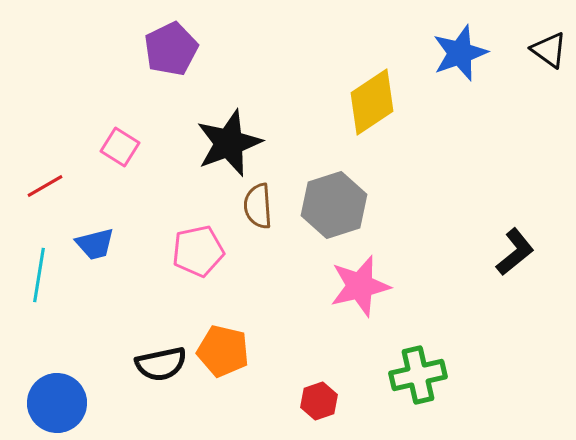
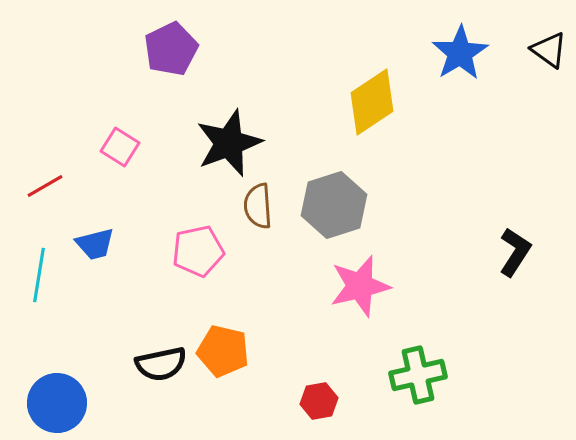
blue star: rotated 12 degrees counterclockwise
black L-shape: rotated 18 degrees counterclockwise
red hexagon: rotated 9 degrees clockwise
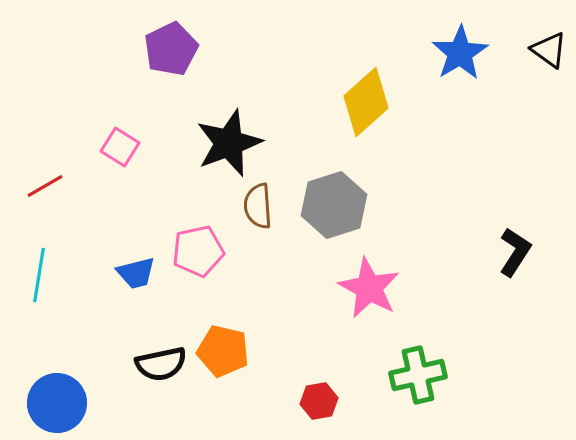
yellow diamond: moved 6 px left; rotated 8 degrees counterclockwise
blue trapezoid: moved 41 px right, 29 px down
pink star: moved 9 px right, 2 px down; rotated 30 degrees counterclockwise
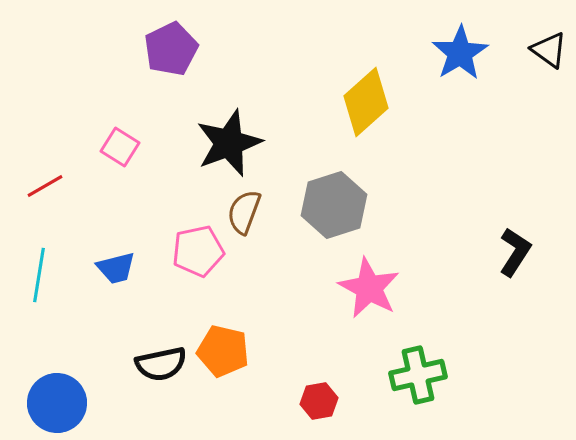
brown semicircle: moved 14 px left, 6 px down; rotated 24 degrees clockwise
blue trapezoid: moved 20 px left, 5 px up
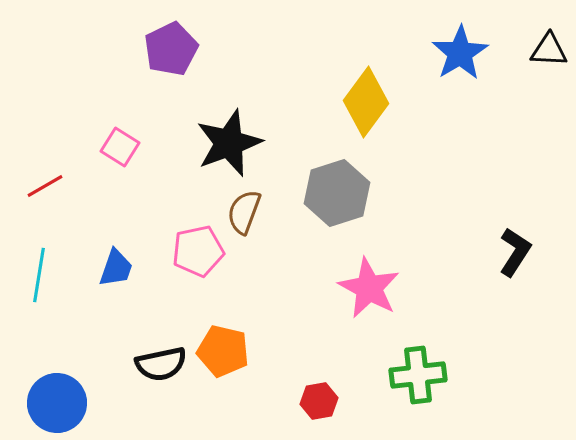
black triangle: rotated 33 degrees counterclockwise
yellow diamond: rotated 12 degrees counterclockwise
gray hexagon: moved 3 px right, 12 px up
blue trapezoid: rotated 57 degrees counterclockwise
green cross: rotated 6 degrees clockwise
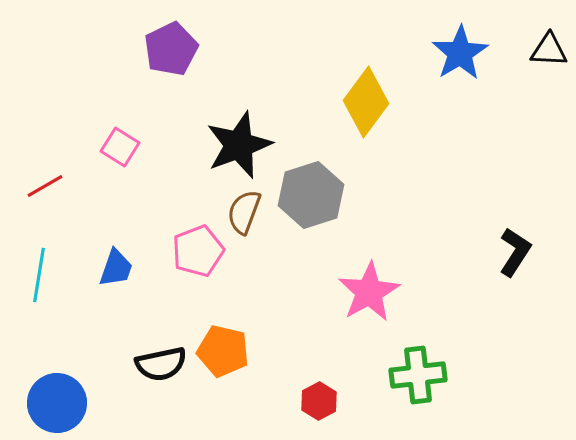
black star: moved 10 px right, 2 px down
gray hexagon: moved 26 px left, 2 px down
pink pentagon: rotated 9 degrees counterclockwise
pink star: moved 4 px down; rotated 14 degrees clockwise
red hexagon: rotated 18 degrees counterclockwise
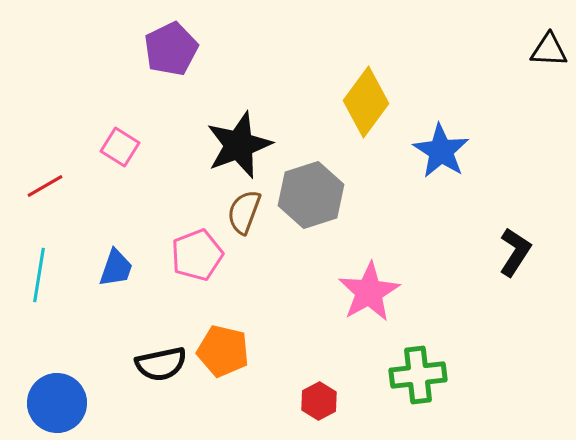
blue star: moved 19 px left, 98 px down; rotated 8 degrees counterclockwise
pink pentagon: moved 1 px left, 4 px down
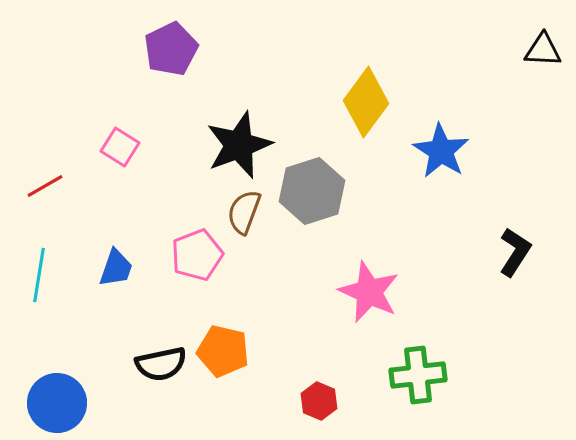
black triangle: moved 6 px left
gray hexagon: moved 1 px right, 4 px up
pink star: rotated 18 degrees counterclockwise
red hexagon: rotated 9 degrees counterclockwise
